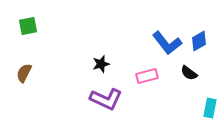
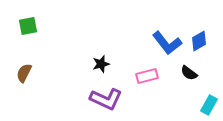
cyan rectangle: moved 1 px left, 3 px up; rotated 18 degrees clockwise
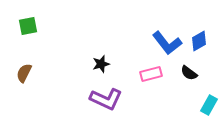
pink rectangle: moved 4 px right, 2 px up
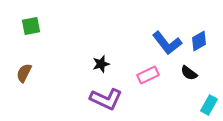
green square: moved 3 px right
pink rectangle: moved 3 px left, 1 px down; rotated 10 degrees counterclockwise
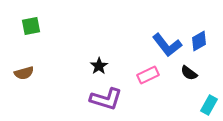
blue L-shape: moved 2 px down
black star: moved 2 px left, 2 px down; rotated 18 degrees counterclockwise
brown semicircle: rotated 132 degrees counterclockwise
purple L-shape: rotated 8 degrees counterclockwise
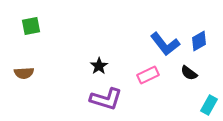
blue L-shape: moved 2 px left, 1 px up
brown semicircle: rotated 12 degrees clockwise
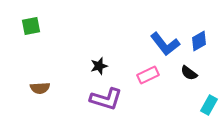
black star: rotated 18 degrees clockwise
brown semicircle: moved 16 px right, 15 px down
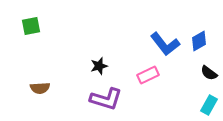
black semicircle: moved 20 px right
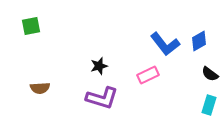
black semicircle: moved 1 px right, 1 px down
purple L-shape: moved 4 px left, 1 px up
cyan rectangle: rotated 12 degrees counterclockwise
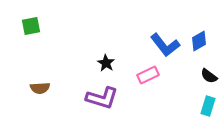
blue L-shape: moved 1 px down
black star: moved 7 px right, 3 px up; rotated 24 degrees counterclockwise
black semicircle: moved 1 px left, 2 px down
cyan rectangle: moved 1 px left, 1 px down
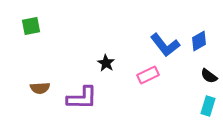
purple L-shape: moved 20 px left; rotated 16 degrees counterclockwise
